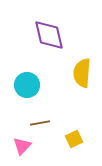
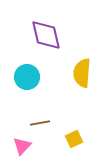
purple diamond: moved 3 px left
cyan circle: moved 8 px up
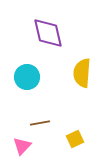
purple diamond: moved 2 px right, 2 px up
yellow square: moved 1 px right
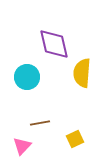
purple diamond: moved 6 px right, 11 px down
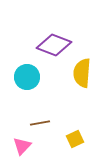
purple diamond: moved 1 px down; rotated 56 degrees counterclockwise
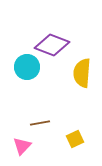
purple diamond: moved 2 px left
cyan circle: moved 10 px up
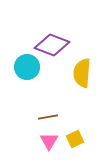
brown line: moved 8 px right, 6 px up
pink triangle: moved 27 px right, 5 px up; rotated 12 degrees counterclockwise
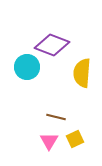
brown line: moved 8 px right; rotated 24 degrees clockwise
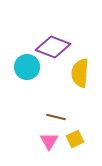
purple diamond: moved 1 px right, 2 px down
yellow semicircle: moved 2 px left
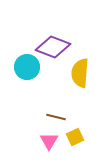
yellow square: moved 2 px up
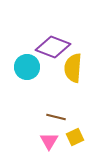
yellow semicircle: moved 7 px left, 5 px up
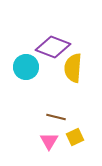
cyan circle: moved 1 px left
